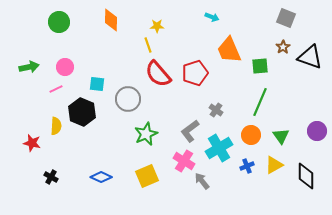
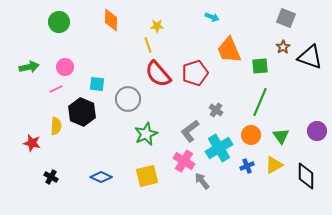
yellow square: rotated 10 degrees clockwise
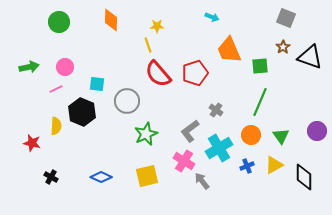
gray circle: moved 1 px left, 2 px down
black diamond: moved 2 px left, 1 px down
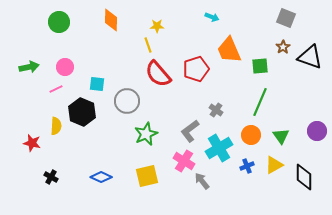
red pentagon: moved 1 px right, 4 px up
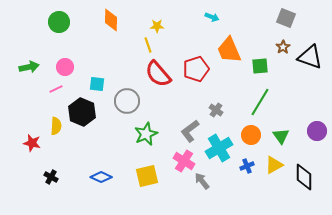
green line: rotated 8 degrees clockwise
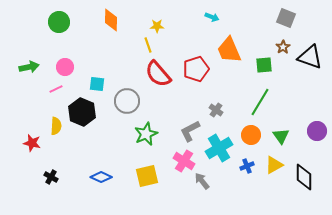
green square: moved 4 px right, 1 px up
gray L-shape: rotated 10 degrees clockwise
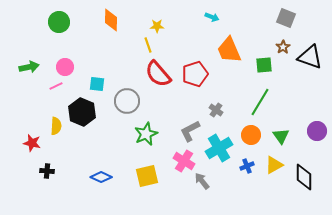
red pentagon: moved 1 px left, 5 px down
pink line: moved 3 px up
black cross: moved 4 px left, 6 px up; rotated 24 degrees counterclockwise
